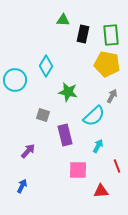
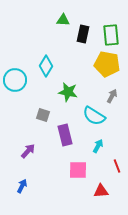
cyan semicircle: rotated 75 degrees clockwise
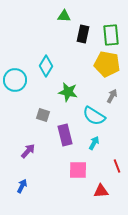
green triangle: moved 1 px right, 4 px up
cyan arrow: moved 4 px left, 3 px up
